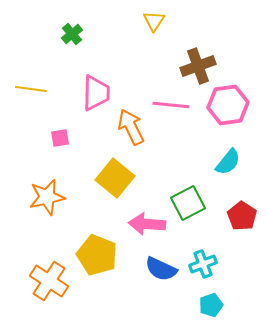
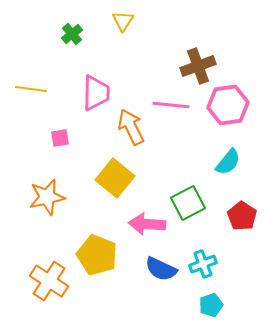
yellow triangle: moved 31 px left
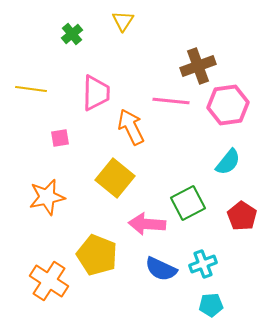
pink line: moved 4 px up
cyan pentagon: rotated 15 degrees clockwise
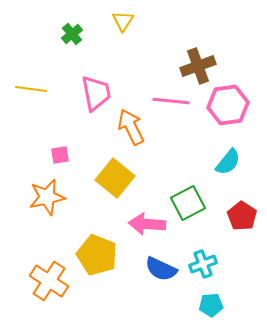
pink trapezoid: rotated 12 degrees counterclockwise
pink square: moved 17 px down
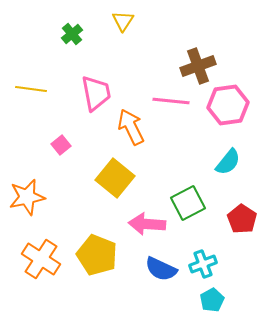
pink square: moved 1 px right, 10 px up; rotated 30 degrees counterclockwise
orange star: moved 20 px left
red pentagon: moved 3 px down
orange cross: moved 8 px left, 22 px up
cyan pentagon: moved 1 px right, 5 px up; rotated 25 degrees counterclockwise
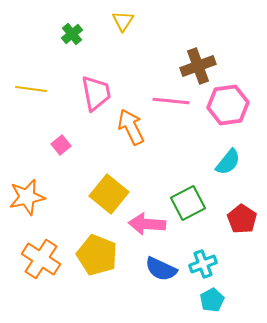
yellow square: moved 6 px left, 16 px down
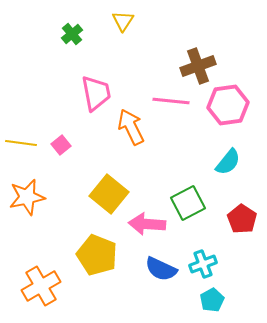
yellow line: moved 10 px left, 54 px down
orange cross: moved 27 px down; rotated 27 degrees clockwise
